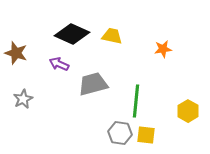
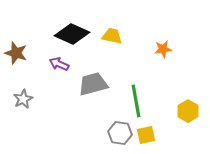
green line: rotated 16 degrees counterclockwise
yellow square: rotated 18 degrees counterclockwise
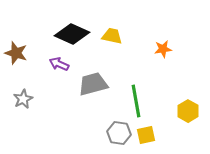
gray hexagon: moved 1 px left
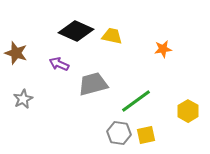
black diamond: moved 4 px right, 3 px up
green line: rotated 64 degrees clockwise
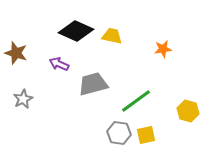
yellow hexagon: rotated 15 degrees counterclockwise
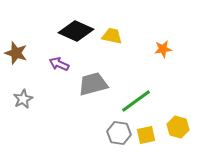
yellow hexagon: moved 10 px left, 16 px down
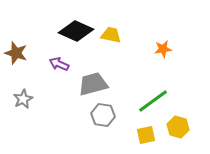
yellow trapezoid: moved 1 px left, 1 px up
green line: moved 17 px right
gray hexagon: moved 16 px left, 18 px up
